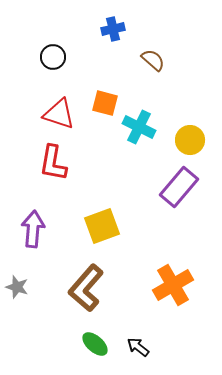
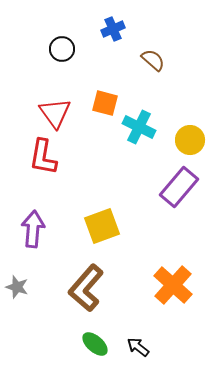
blue cross: rotated 10 degrees counterclockwise
black circle: moved 9 px right, 8 px up
red triangle: moved 4 px left, 1 px up; rotated 36 degrees clockwise
red L-shape: moved 10 px left, 6 px up
orange cross: rotated 18 degrees counterclockwise
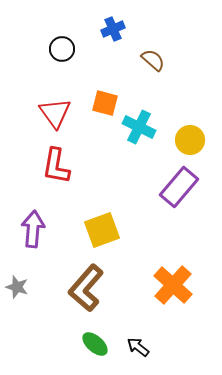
red L-shape: moved 13 px right, 9 px down
yellow square: moved 4 px down
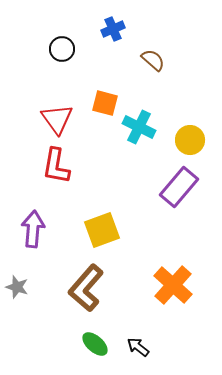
red triangle: moved 2 px right, 6 px down
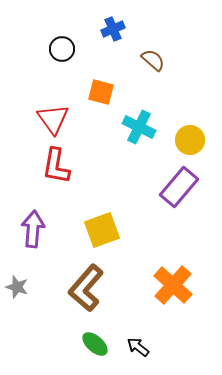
orange square: moved 4 px left, 11 px up
red triangle: moved 4 px left
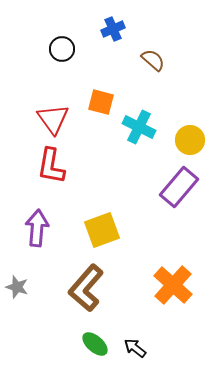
orange square: moved 10 px down
red L-shape: moved 5 px left
purple arrow: moved 4 px right, 1 px up
black arrow: moved 3 px left, 1 px down
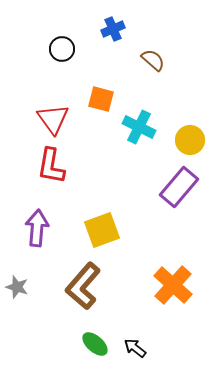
orange square: moved 3 px up
brown L-shape: moved 3 px left, 2 px up
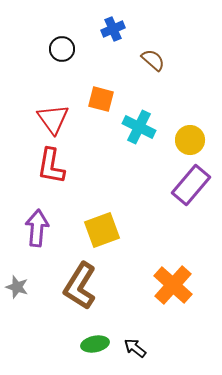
purple rectangle: moved 12 px right, 2 px up
brown L-shape: moved 3 px left; rotated 9 degrees counterclockwise
green ellipse: rotated 52 degrees counterclockwise
